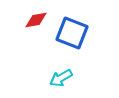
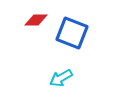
red diamond: rotated 10 degrees clockwise
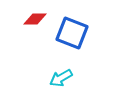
red diamond: moved 1 px left, 1 px up
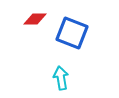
cyan arrow: rotated 110 degrees clockwise
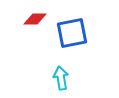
blue square: rotated 32 degrees counterclockwise
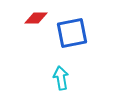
red diamond: moved 1 px right, 1 px up
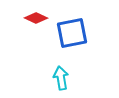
red diamond: rotated 25 degrees clockwise
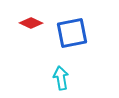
red diamond: moved 5 px left, 5 px down
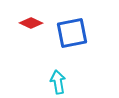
cyan arrow: moved 3 px left, 4 px down
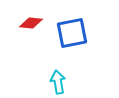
red diamond: rotated 20 degrees counterclockwise
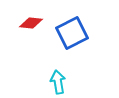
blue square: rotated 16 degrees counterclockwise
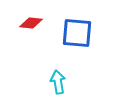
blue square: moved 5 px right; rotated 32 degrees clockwise
